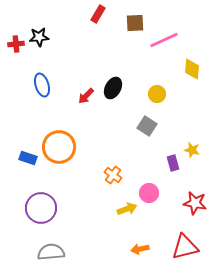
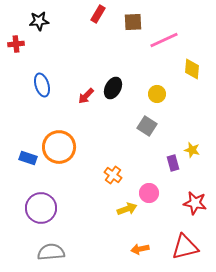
brown square: moved 2 px left, 1 px up
black star: moved 16 px up
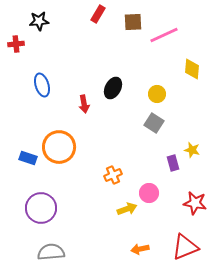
pink line: moved 5 px up
red arrow: moved 2 px left, 8 px down; rotated 54 degrees counterclockwise
gray square: moved 7 px right, 3 px up
orange cross: rotated 30 degrees clockwise
red triangle: rotated 8 degrees counterclockwise
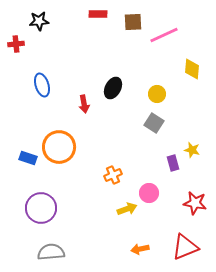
red rectangle: rotated 60 degrees clockwise
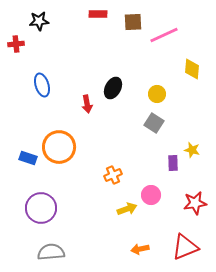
red arrow: moved 3 px right
purple rectangle: rotated 14 degrees clockwise
pink circle: moved 2 px right, 2 px down
red star: rotated 20 degrees counterclockwise
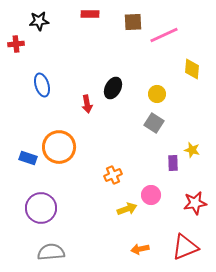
red rectangle: moved 8 px left
